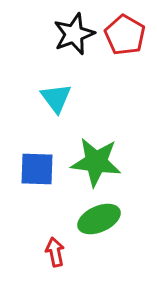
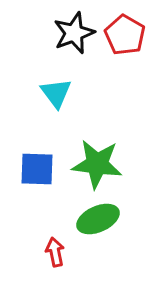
black star: moved 1 px up
cyan triangle: moved 5 px up
green star: moved 1 px right, 2 px down
green ellipse: moved 1 px left
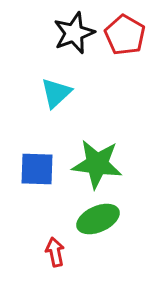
cyan triangle: rotated 24 degrees clockwise
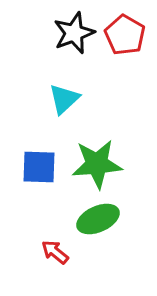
cyan triangle: moved 8 px right, 6 px down
green star: rotated 12 degrees counterclockwise
blue square: moved 2 px right, 2 px up
red arrow: rotated 40 degrees counterclockwise
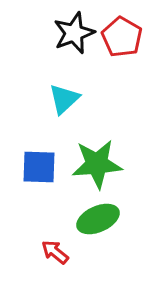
red pentagon: moved 3 px left, 2 px down
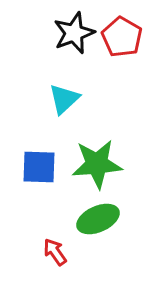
red arrow: rotated 16 degrees clockwise
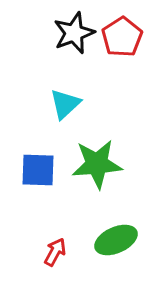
red pentagon: rotated 9 degrees clockwise
cyan triangle: moved 1 px right, 5 px down
blue square: moved 1 px left, 3 px down
green ellipse: moved 18 px right, 21 px down
red arrow: rotated 64 degrees clockwise
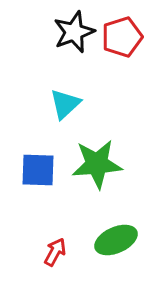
black star: moved 1 px up
red pentagon: rotated 15 degrees clockwise
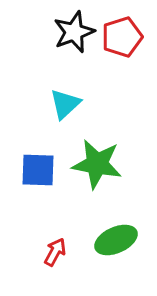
green star: rotated 15 degrees clockwise
